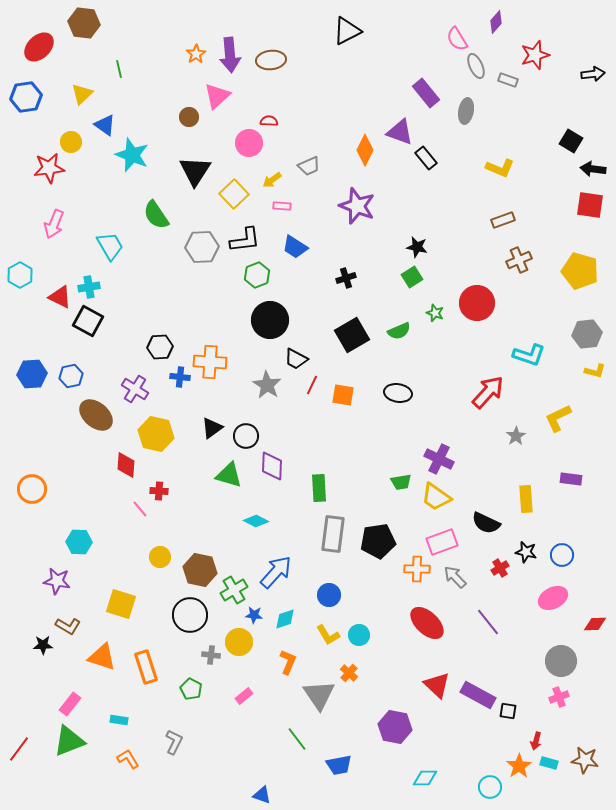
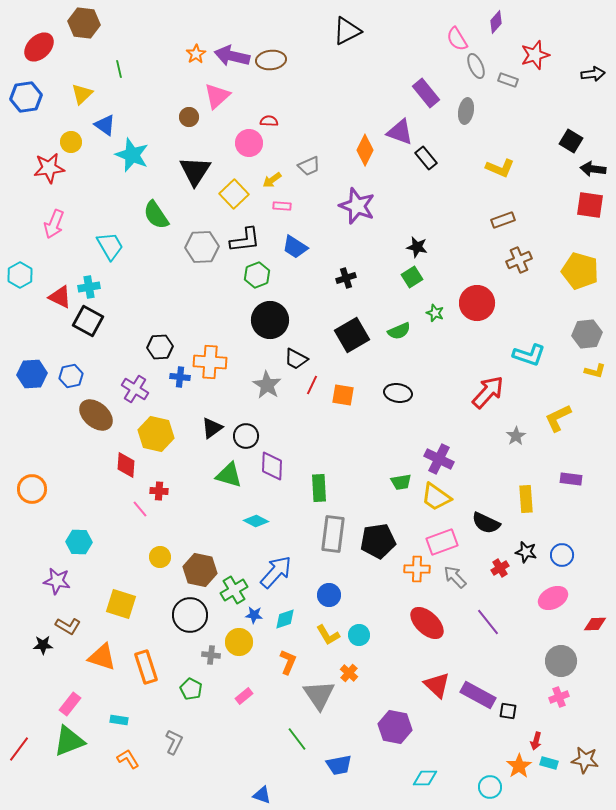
purple arrow at (230, 55): moved 2 px right, 1 px down; rotated 108 degrees clockwise
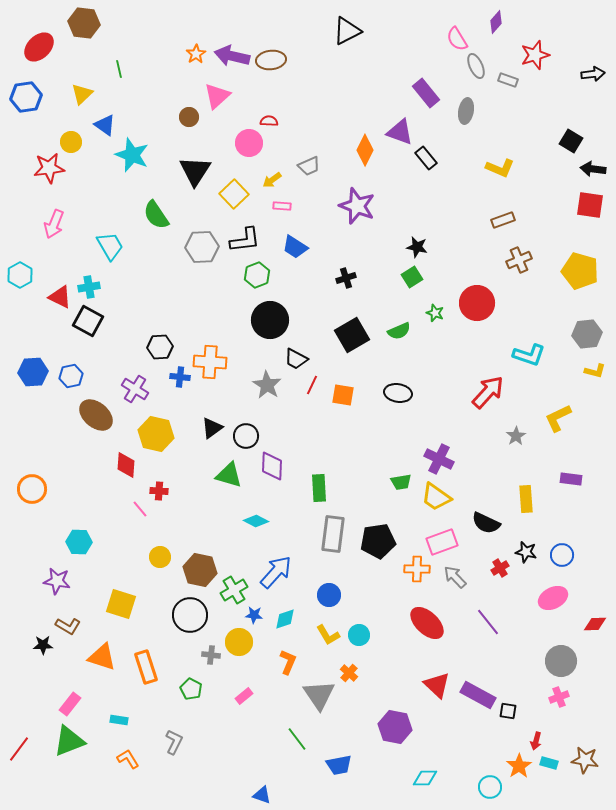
blue hexagon at (32, 374): moved 1 px right, 2 px up
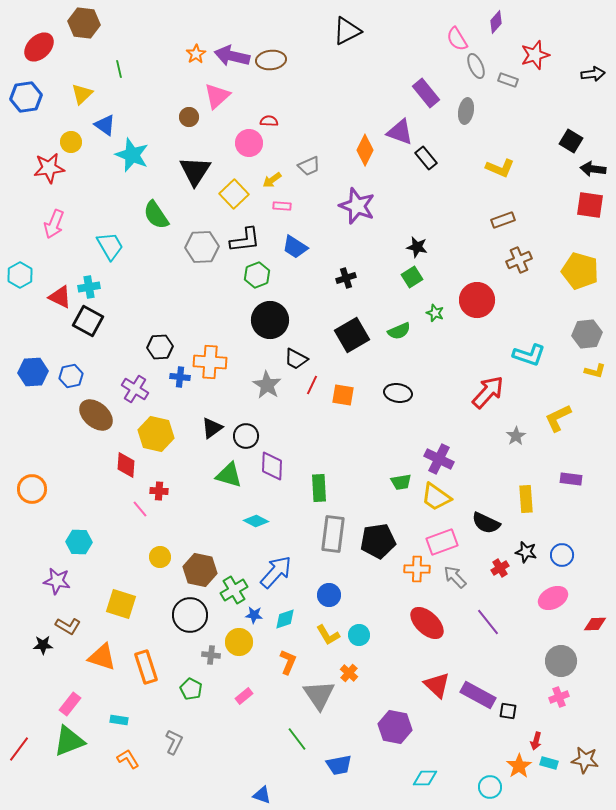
red circle at (477, 303): moved 3 px up
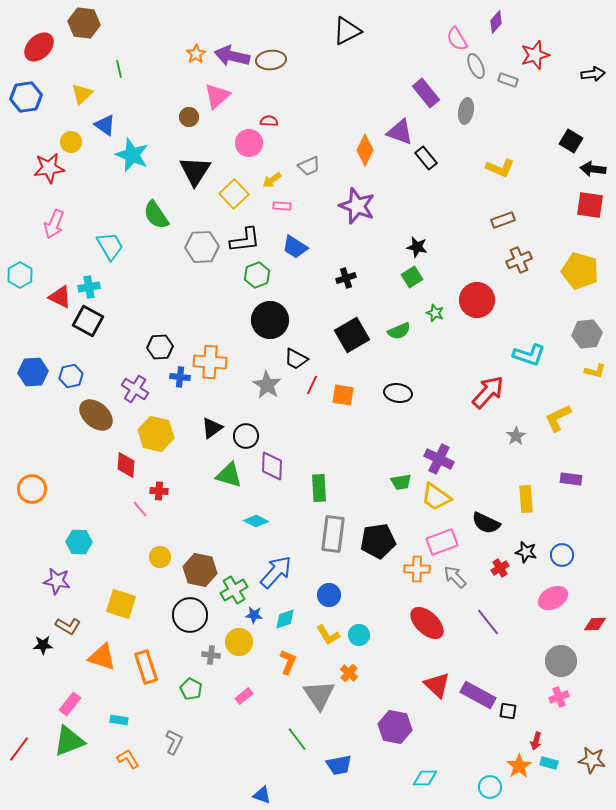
brown star at (585, 760): moved 7 px right
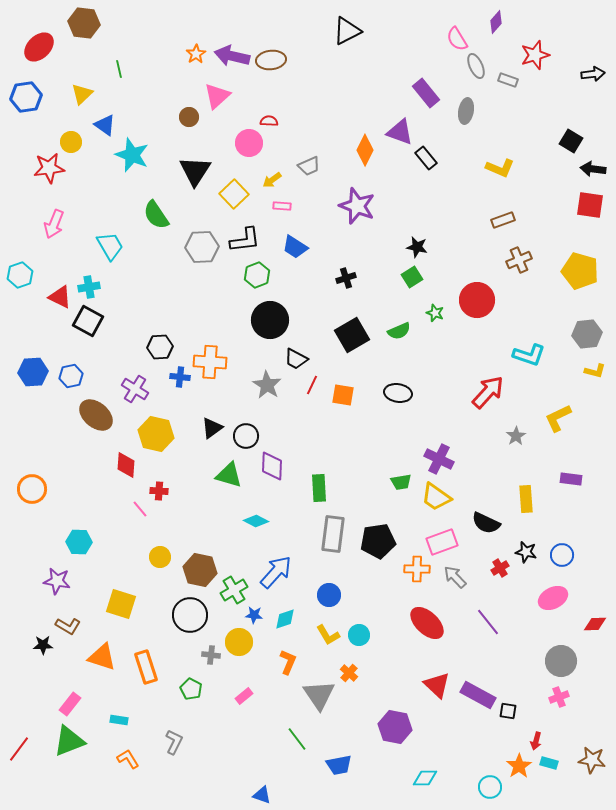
cyan hexagon at (20, 275): rotated 10 degrees clockwise
